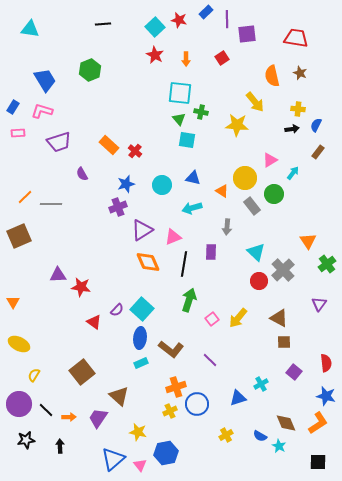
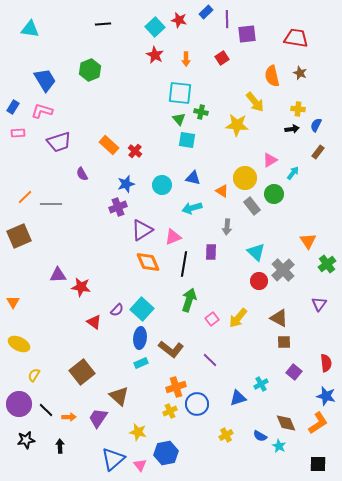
black square at (318, 462): moved 2 px down
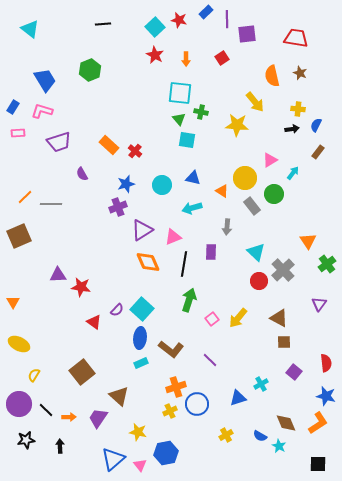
cyan triangle at (30, 29): rotated 30 degrees clockwise
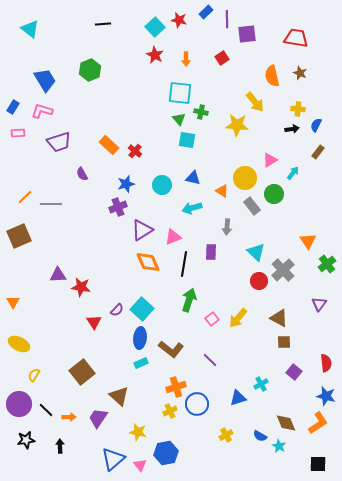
red triangle at (94, 322): rotated 21 degrees clockwise
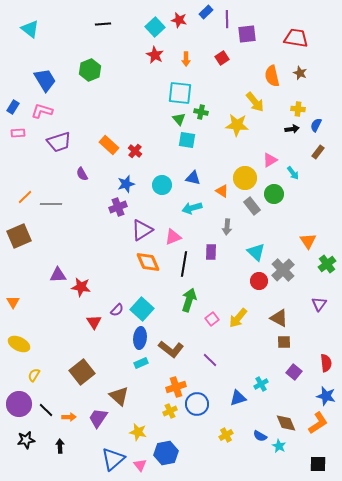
cyan arrow at (293, 173): rotated 104 degrees clockwise
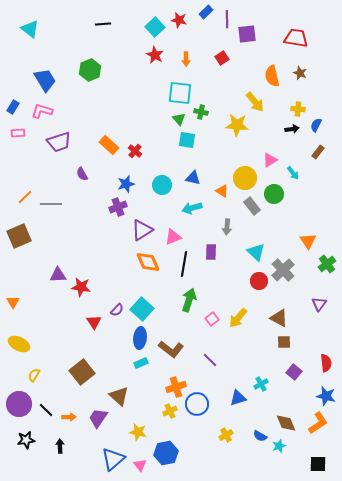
cyan star at (279, 446): rotated 24 degrees clockwise
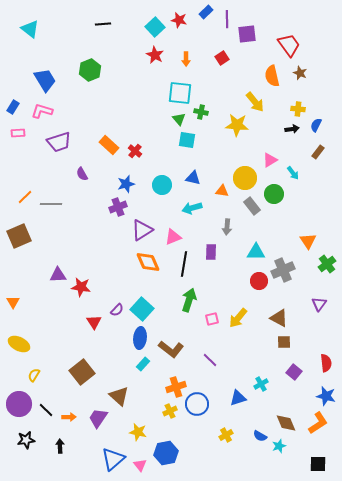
red trapezoid at (296, 38): moved 7 px left, 7 px down; rotated 45 degrees clockwise
orange triangle at (222, 191): rotated 24 degrees counterclockwise
cyan triangle at (256, 252): rotated 42 degrees counterclockwise
gray cross at (283, 270): rotated 20 degrees clockwise
pink square at (212, 319): rotated 24 degrees clockwise
cyan rectangle at (141, 363): moved 2 px right, 1 px down; rotated 24 degrees counterclockwise
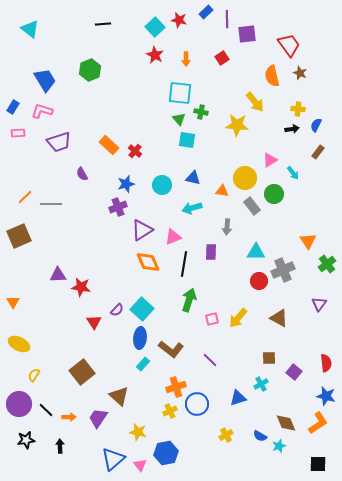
brown square at (284, 342): moved 15 px left, 16 px down
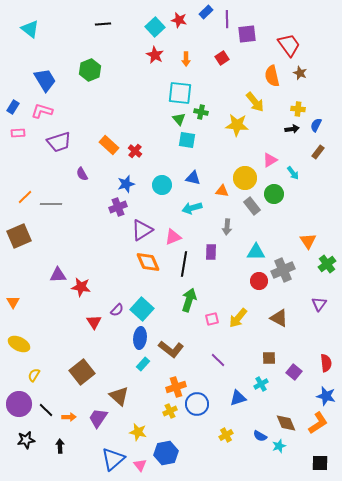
purple line at (210, 360): moved 8 px right
black square at (318, 464): moved 2 px right, 1 px up
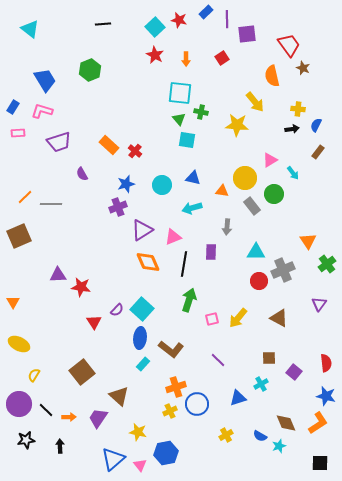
brown star at (300, 73): moved 3 px right, 5 px up
